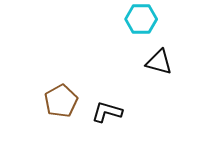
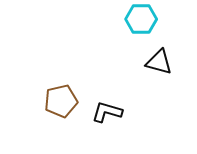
brown pentagon: rotated 16 degrees clockwise
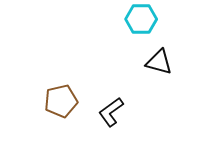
black L-shape: moved 4 px right; rotated 52 degrees counterclockwise
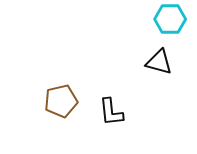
cyan hexagon: moved 29 px right
black L-shape: rotated 60 degrees counterclockwise
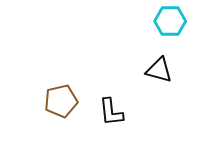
cyan hexagon: moved 2 px down
black triangle: moved 8 px down
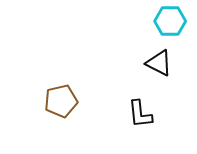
black triangle: moved 7 px up; rotated 12 degrees clockwise
black L-shape: moved 29 px right, 2 px down
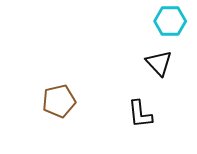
black triangle: rotated 20 degrees clockwise
brown pentagon: moved 2 px left
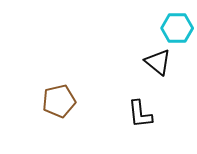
cyan hexagon: moved 7 px right, 7 px down
black triangle: moved 1 px left, 1 px up; rotated 8 degrees counterclockwise
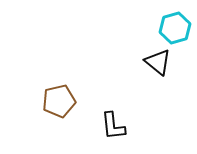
cyan hexagon: moved 2 px left; rotated 16 degrees counterclockwise
black L-shape: moved 27 px left, 12 px down
